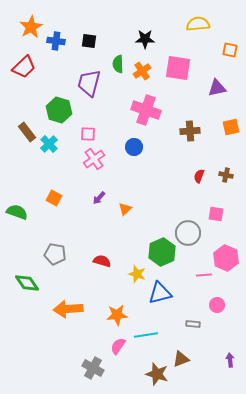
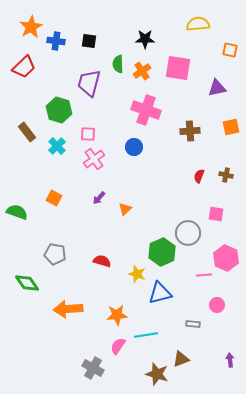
cyan cross at (49, 144): moved 8 px right, 2 px down
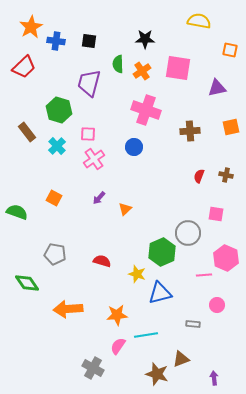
yellow semicircle at (198, 24): moved 1 px right, 3 px up; rotated 15 degrees clockwise
purple arrow at (230, 360): moved 16 px left, 18 px down
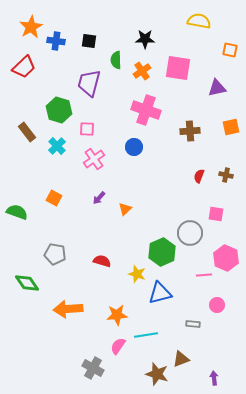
green semicircle at (118, 64): moved 2 px left, 4 px up
pink square at (88, 134): moved 1 px left, 5 px up
gray circle at (188, 233): moved 2 px right
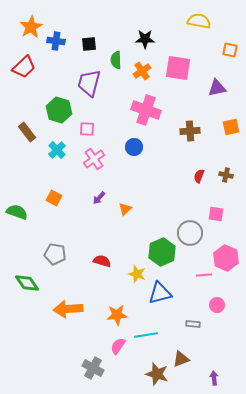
black square at (89, 41): moved 3 px down; rotated 14 degrees counterclockwise
cyan cross at (57, 146): moved 4 px down
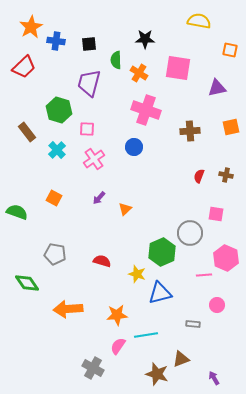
orange cross at (142, 71): moved 3 px left, 2 px down; rotated 24 degrees counterclockwise
purple arrow at (214, 378): rotated 24 degrees counterclockwise
